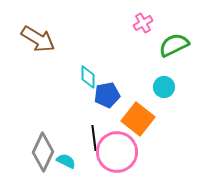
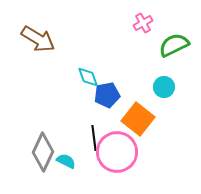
cyan diamond: rotated 20 degrees counterclockwise
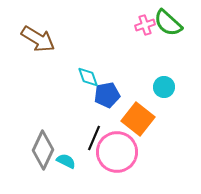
pink cross: moved 2 px right, 2 px down; rotated 12 degrees clockwise
green semicircle: moved 6 px left, 22 px up; rotated 112 degrees counterclockwise
black line: rotated 30 degrees clockwise
gray diamond: moved 2 px up
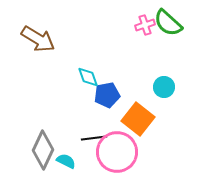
black line: rotated 60 degrees clockwise
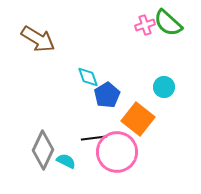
blue pentagon: rotated 20 degrees counterclockwise
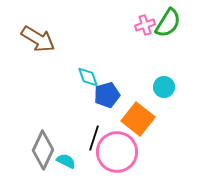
green semicircle: rotated 100 degrees counterclockwise
blue pentagon: rotated 15 degrees clockwise
black line: rotated 65 degrees counterclockwise
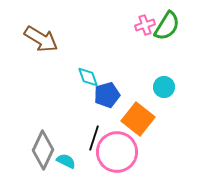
green semicircle: moved 1 px left, 3 px down
brown arrow: moved 3 px right
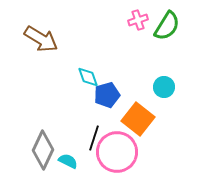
pink cross: moved 7 px left, 5 px up
cyan semicircle: moved 2 px right
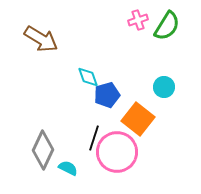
cyan semicircle: moved 7 px down
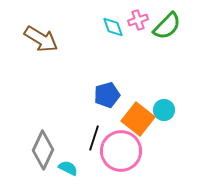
green semicircle: rotated 12 degrees clockwise
cyan diamond: moved 25 px right, 50 px up
cyan circle: moved 23 px down
pink circle: moved 4 px right, 1 px up
